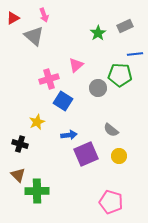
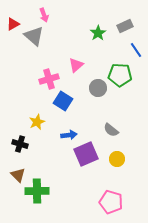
red triangle: moved 6 px down
blue line: moved 1 px right, 4 px up; rotated 63 degrees clockwise
yellow circle: moved 2 px left, 3 px down
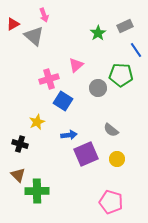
green pentagon: moved 1 px right
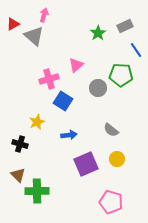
pink arrow: rotated 144 degrees counterclockwise
purple square: moved 10 px down
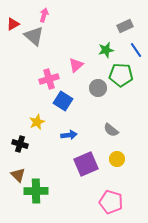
green star: moved 8 px right, 17 px down; rotated 21 degrees clockwise
green cross: moved 1 px left
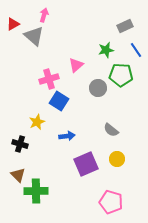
blue square: moved 4 px left
blue arrow: moved 2 px left, 1 px down
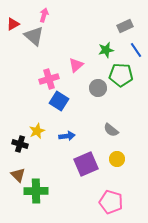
yellow star: moved 9 px down
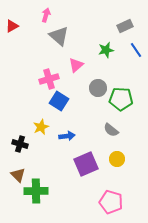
pink arrow: moved 2 px right
red triangle: moved 1 px left, 2 px down
gray triangle: moved 25 px right
green pentagon: moved 24 px down
yellow star: moved 4 px right, 4 px up
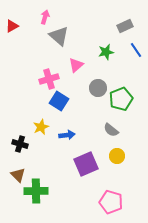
pink arrow: moved 1 px left, 2 px down
green star: moved 2 px down
green pentagon: rotated 25 degrees counterclockwise
blue arrow: moved 1 px up
yellow circle: moved 3 px up
